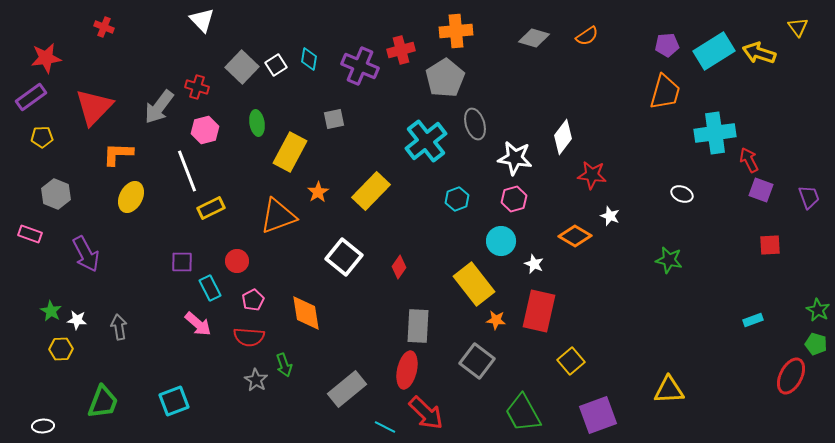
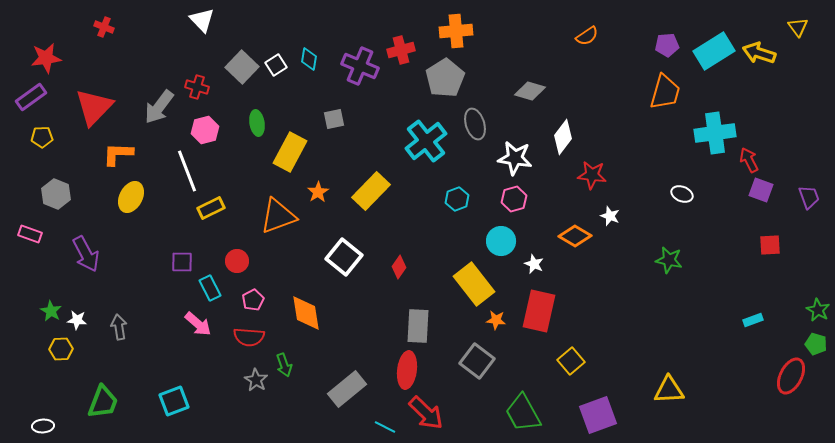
gray diamond at (534, 38): moved 4 px left, 53 px down
red ellipse at (407, 370): rotated 6 degrees counterclockwise
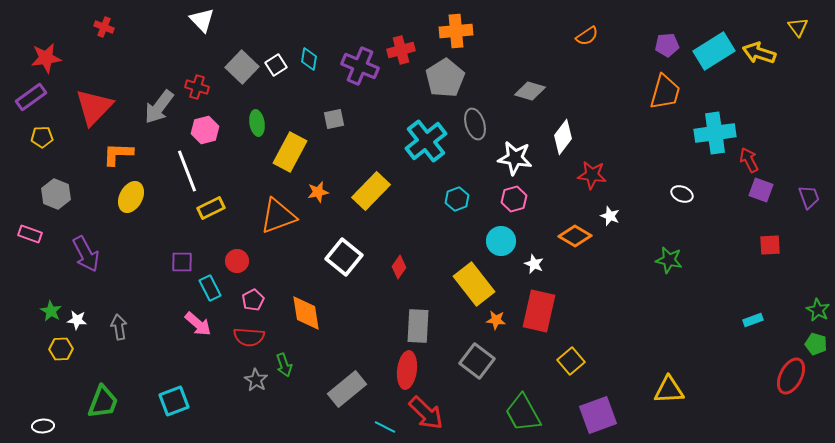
orange star at (318, 192): rotated 20 degrees clockwise
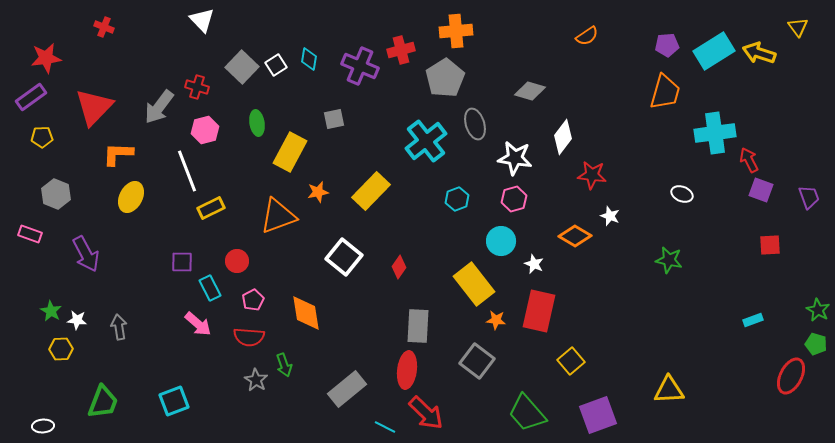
green trapezoid at (523, 413): moved 4 px right; rotated 12 degrees counterclockwise
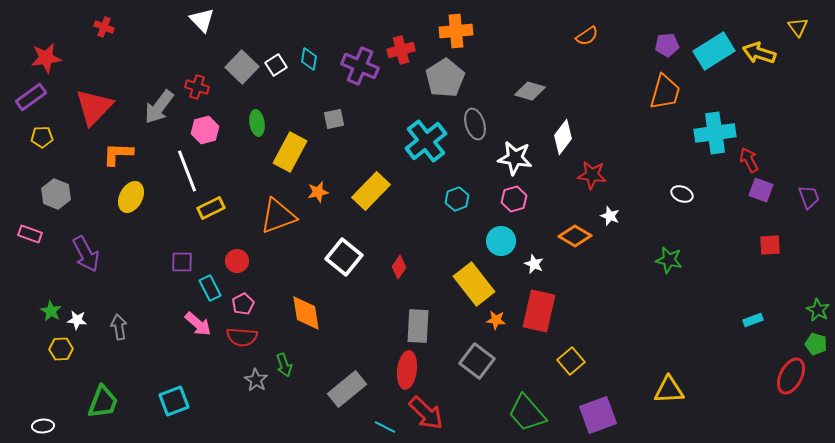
pink pentagon at (253, 300): moved 10 px left, 4 px down
red semicircle at (249, 337): moved 7 px left
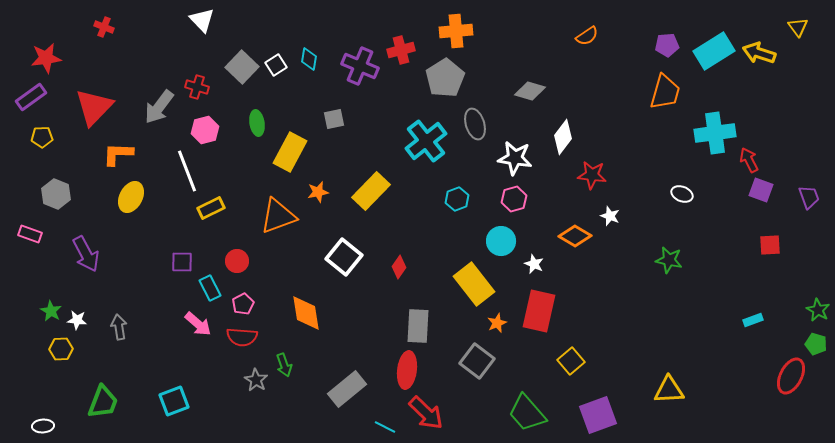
orange star at (496, 320): moved 1 px right, 3 px down; rotated 30 degrees counterclockwise
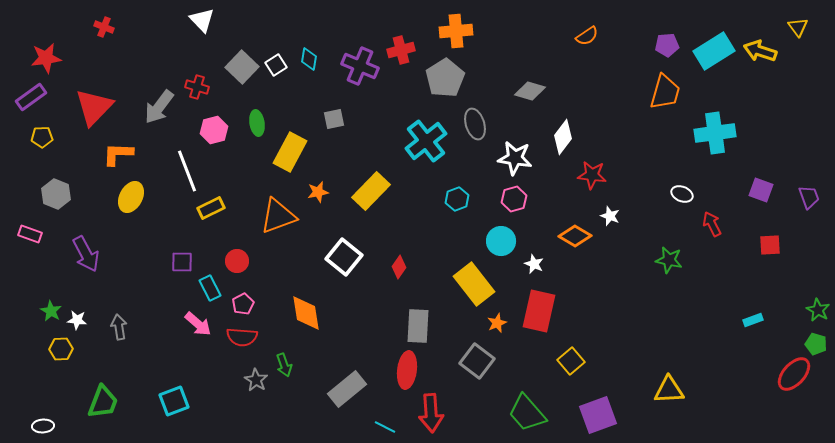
yellow arrow at (759, 53): moved 1 px right, 2 px up
pink hexagon at (205, 130): moved 9 px right
red arrow at (749, 160): moved 37 px left, 64 px down
red ellipse at (791, 376): moved 3 px right, 2 px up; rotated 15 degrees clockwise
red arrow at (426, 413): moved 5 px right; rotated 42 degrees clockwise
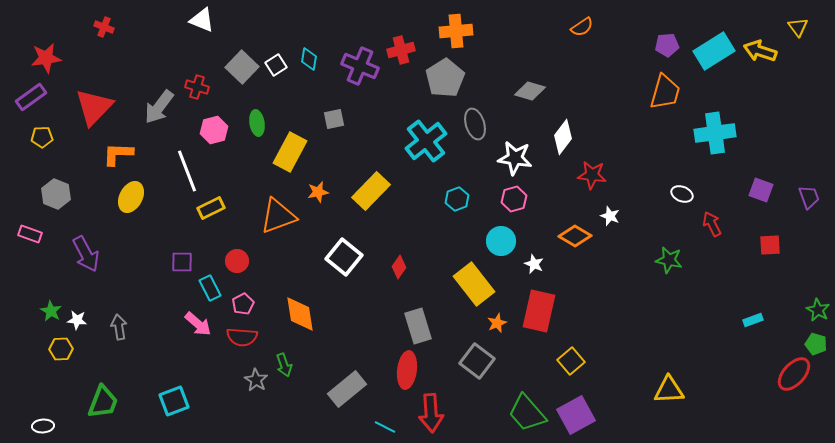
white triangle at (202, 20): rotated 24 degrees counterclockwise
orange semicircle at (587, 36): moved 5 px left, 9 px up
orange diamond at (306, 313): moved 6 px left, 1 px down
gray rectangle at (418, 326): rotated 20 degrees counterclockwise
purple square at (598, 415): moved 22 px left; rotated 9 degrees counterclockwise
